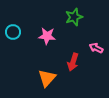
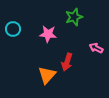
cyan circle: moved 3 px up
pink star: moved 1 px right, 2 px up
red arrow: moved 6 px left
orange triangle: moved 3 px up
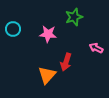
red arrow: moved 1 px left
